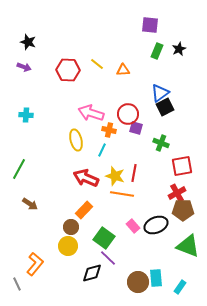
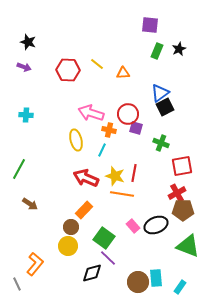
orange triangle at (123, 70): moved 3 px down
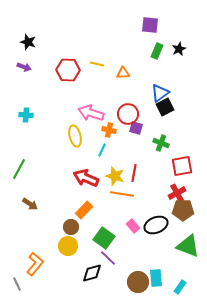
yellow line at (97, 64): rotated 24 degrees counterclockwise
yellow ellipse at (76, 140): moved 1 px left, 4 px up
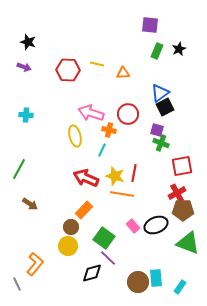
purple square at (136, 128): moved 21 px right, 2 px down
green triangle at (188, 246): moved 3 px up
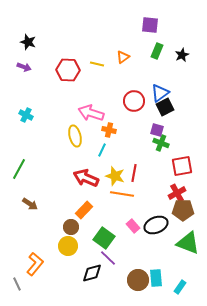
black star at (179, 49): moved 3 px right, 6 px down
orange triangle at (123, 73): moved 16 px up; rotated 32 degrees counterclockwise
red circle at (128, 114): moved 6 px right, 13 px up
cyan cross at (26, 115): rotated 24 degrees clockwise
brown circle at (138, 282): moved 2 px up
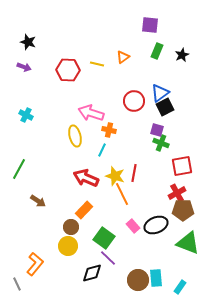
orange line at (122, 194): rotated 55 degrees clockwise
brown arrow at (30, 204): moved 8 px right, 3 px up
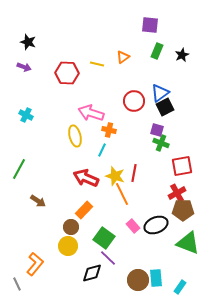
red hexagon at (68, 70): moved 1 px left, 3 px down
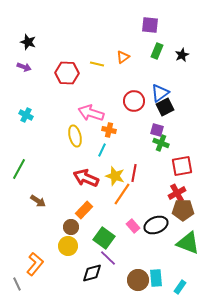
orange line at (122, 194): rotated 60 degrees clockwise
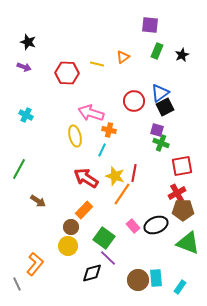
red arrow at (86, 178): rotated 10 degrees clockwise
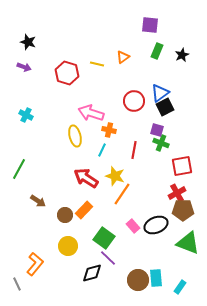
red hexagon at (67, 73): rotated 15 degrees clockwise
red line at (134, 173): moved 23 px up
brown circle at (71, 227): moved 6 px left, 12 px up
